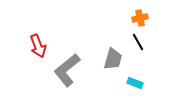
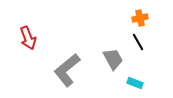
red arrow: moved 10 px left, 8 px up
gray trapezoid: rotated 45 degrees counterclockwise
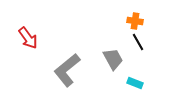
orange cross: moved 5 px left, 3 px down; rotated 21 degrees clockwise
red arrow: rotated 15 degrees counterclockwise
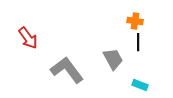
black line: rotated 30 degrees clockwise
gray L-shape: rotated 92 degrees clockwise
cyan rectangle: moved 5 px right, 2 px down
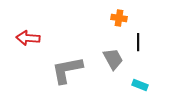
orange cross: moved 16 px left, 3 px up
red arrow: rotated 130 degrees clockwise
gray L-shape: rotated 64 degrees counterclockwise
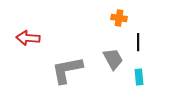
cyan rectangle: moved 1 px left, 8 px up; rotated 63 degrees clockwise
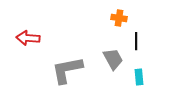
black line: moved 2 px left, 1 px up
